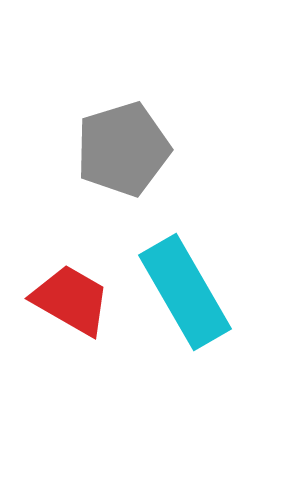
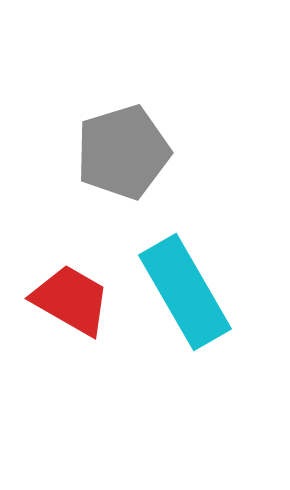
gray pentagon: moved 3 px down
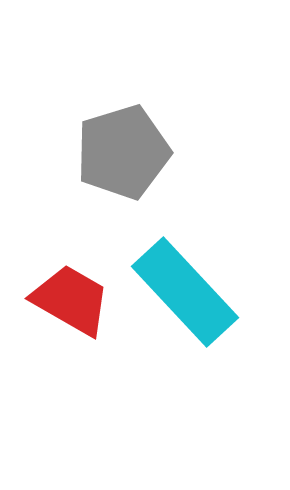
cyan rectangle: rotated 13 degrees counterclockwise
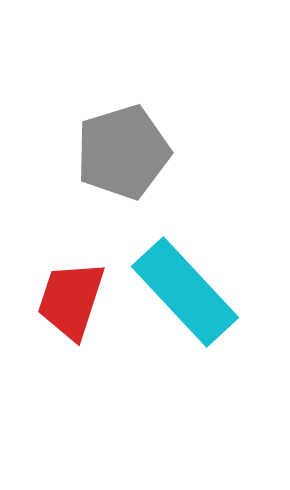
red trapezoid: rotated 102 degrees counterclockwise
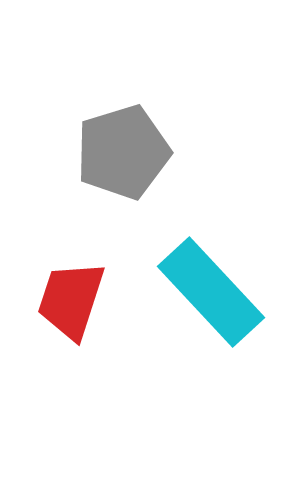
cyan rectangle: moved 26 px right
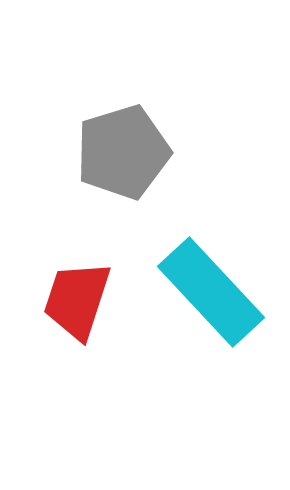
red trapezoid: moved 6 px right
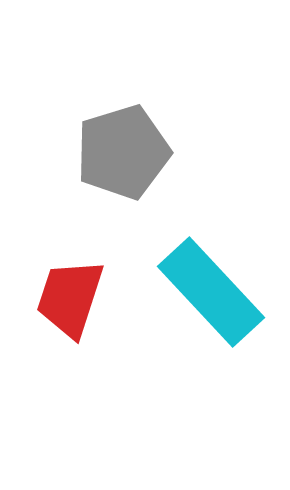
red trapezoid: moved 7 px left, 2 px up
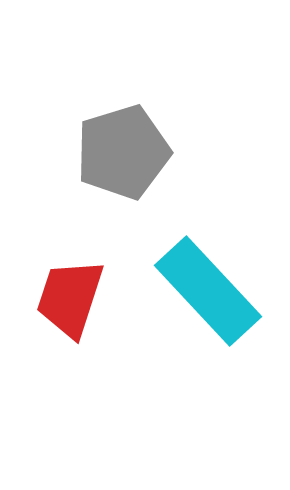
cyan rectangle: moved 3 px left, 1 px up
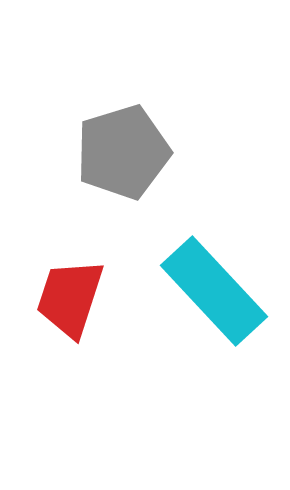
cyan rectangle: moved 6 px right
